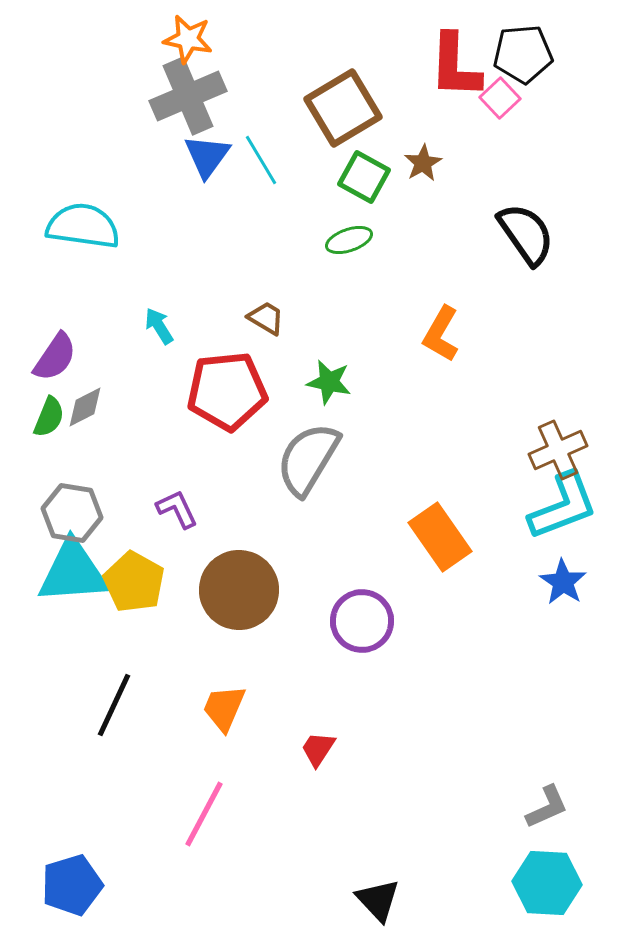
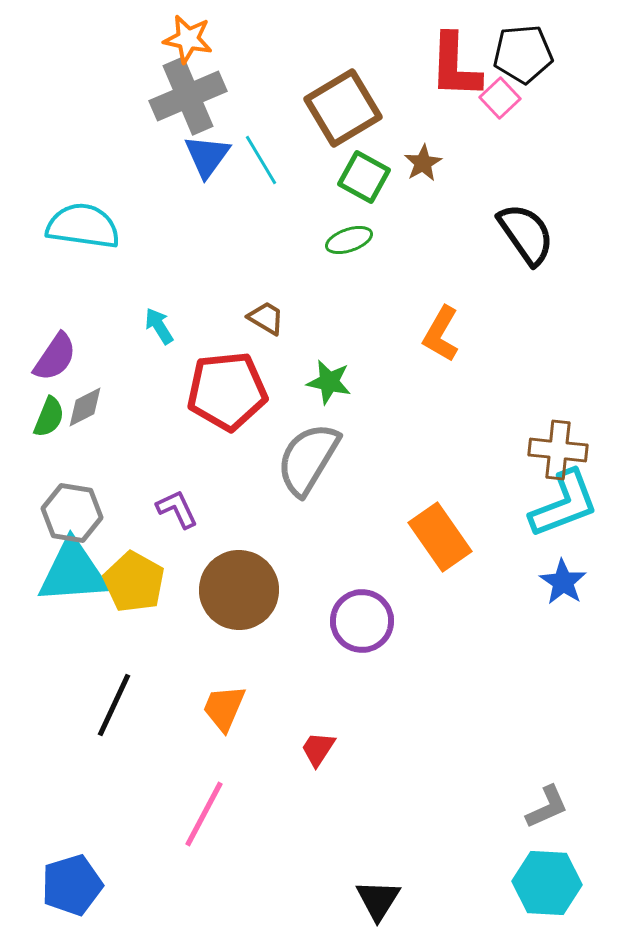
brown cross: rotated 30 degrees clockwise
cyan L-shape: moved 1 px right, 2 px up
black triangle: rotated 15 degrees clockwise
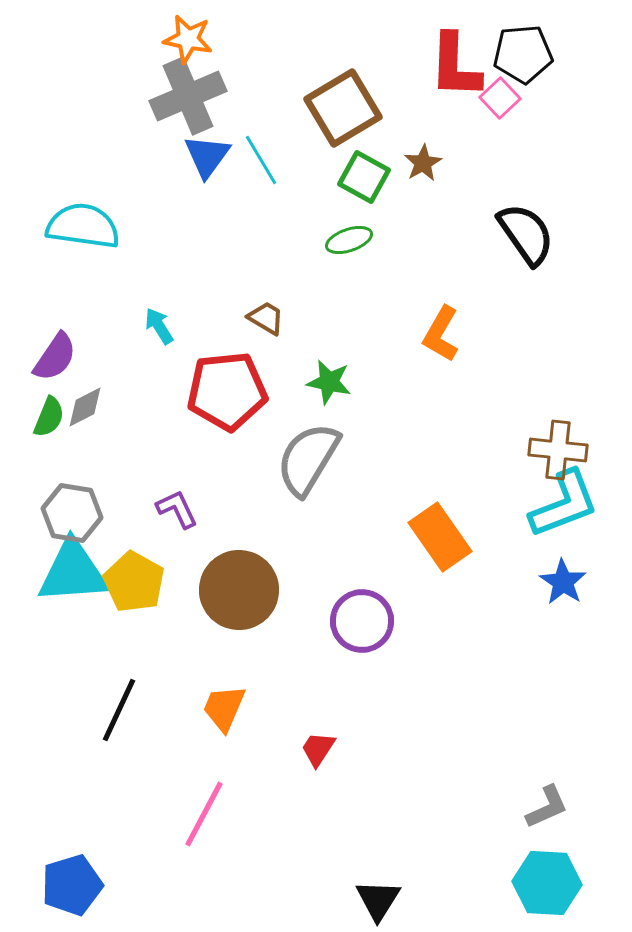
black line: moved 5 px right, 5 px down
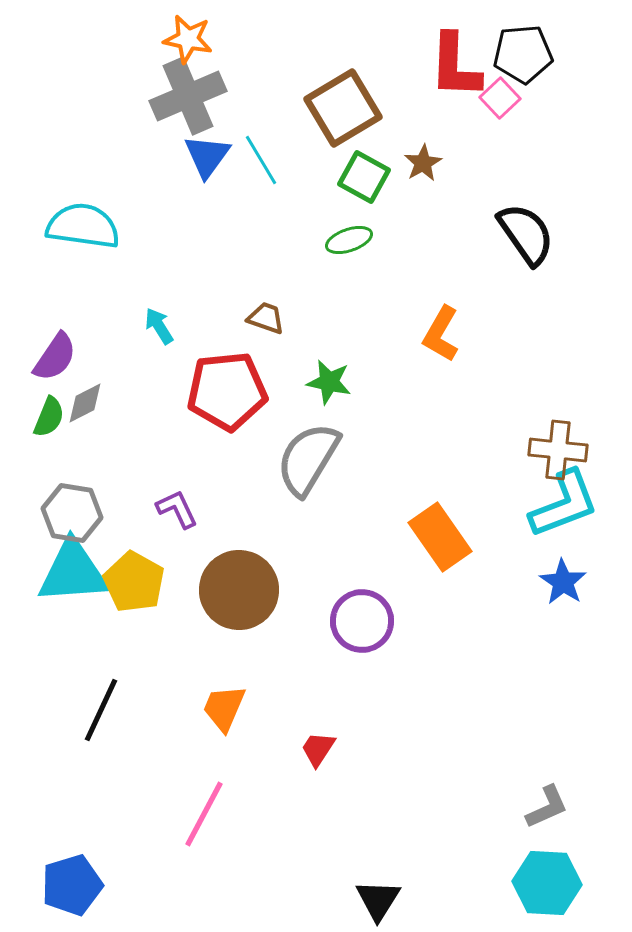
brown trapezoid: rotated 12 degrees counterclockwise
gray diamond: moved 4 px up
black line: moved 18 px left
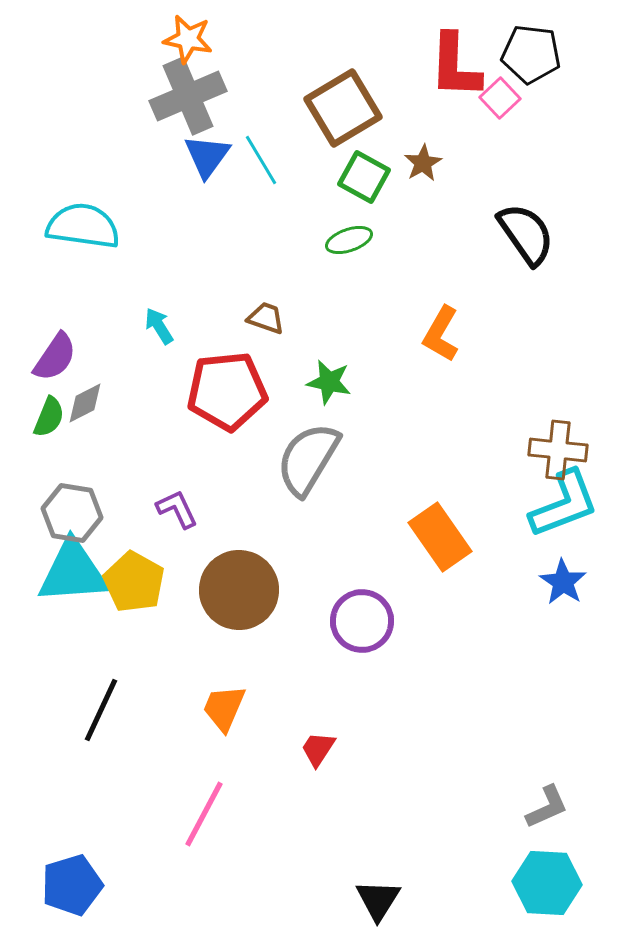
black pentagon: moved 8 px right; rotated 12 degrees clockwise
